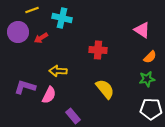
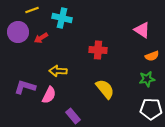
orange semicircle: moved 2 px right, 1 px up; rotated 24 degrees clockwise
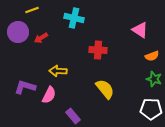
cyan cross: moved 12 px right
pink triangle: moved 2 px left
green star: moved 7 px right; rotated 28 degrees clockwise
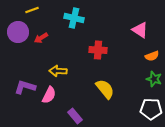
purple rectangle: moved 2 px right
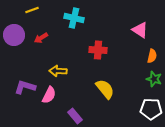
purple circle: moved 4 px left, 3 px down
orange semicircle: rotated 56 degrees counterclockwise
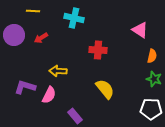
yellow line: moved 1 px right, 1 px down; rotated 24 degrees clockwise
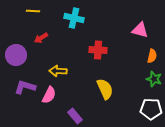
pink triangle: rotated 18 degrees counterclockwise
purple circle: moved 2 px right, 20 px down
yellow semicircle: rotated 15 degrees clockwise
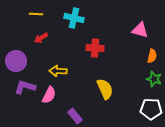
yellow line: moved 3 px right, 3 px down
red cross: moved 3 px left, 2 px up
purple circle: moved 6 px down
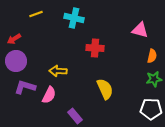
yellow line: rotated 24 degrees counterclockwise
red arrow: moved 27 px left, 1 px down
green star: rotated 28 degrees counterclockwise
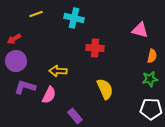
green star: moved 4 px left
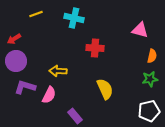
white pentagon: moved 2 px left, 2 px down; rotated 15 degrees counterclockwise
